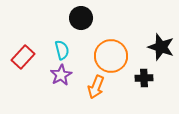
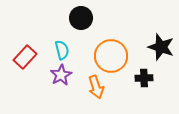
red rectangle: moved 2 px right
orange arrow: rotated 40 degrees counterclockwise
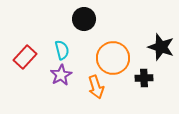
black circle: moved 3 px right, 1 px down
orange circle: moved 2 px right, 2 px down
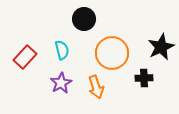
black star: rotated 28 degrees clockwise
orange circle: moved 1 px left, 5 px up
purple star: moved 8 px down
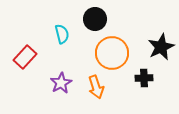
black circle: moved 11 px right
cyan semicircle: moved 16 px up
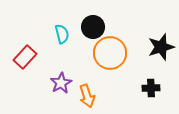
black circle: moved 2 px left, 8 px down
black star: rotated 8 degrees clockwise
orange circle: moved 2 px left
black cross: moved 7 px right, 10 px down
orange arrow: moved 9 px left, 9 px down
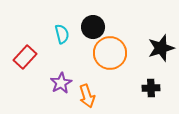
black star: moved 1 px down
